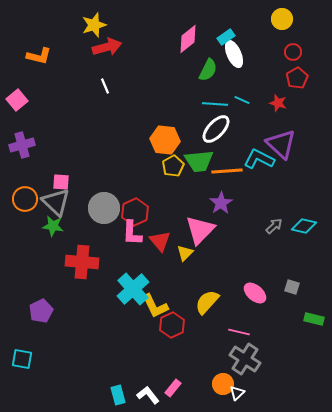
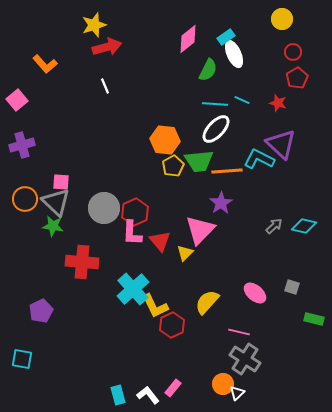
orange L-shape at (39, 56): moved 6 px right, 8 px down; rotated 35 degrees clockwise
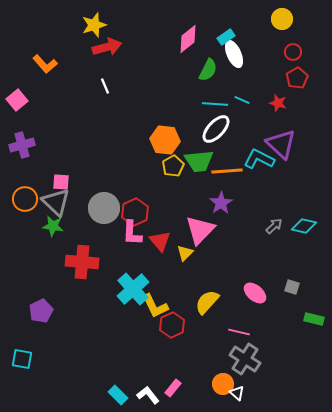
white triangle at (237, 393): rotated 35 degrees counterclockwise
cyan rectangle at (118, 395): rotated 30 degrees counterclockwise
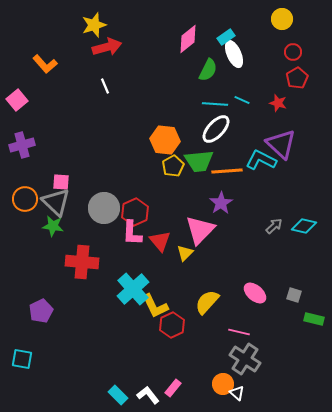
cyan L-shape at (259, 159): moved 2 px right, 1 px down
gray square at (292, 287): moved 2 px right, 8 px down
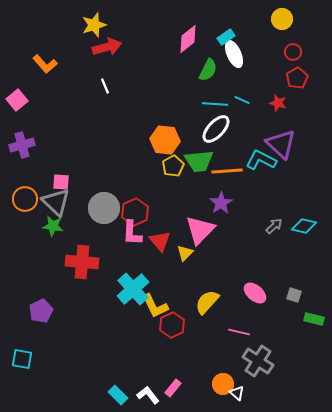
gray cross at (245, 359): moved 13 px right, 2 px down
